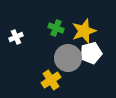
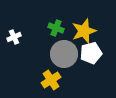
white cross: moved 2 px left
gray circle: moved 4 px left, 4 px up
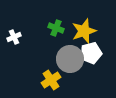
gray circle: moved 6 px right, 5 px down
